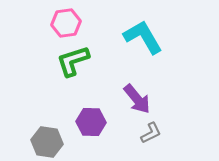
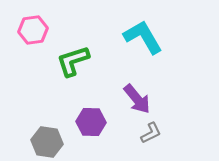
pink hexagon: moved 33 px left, 7 px down
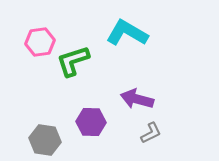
pink hexagon: moved 7 px right, 12 px down
cyan L-shape: moved 16 px left, 4 px up; rotated 30 degrees counterclockwise
purple arrow: rotated 144 degrees clockwise
gray hexagon: moved 2 px left, 2 px up
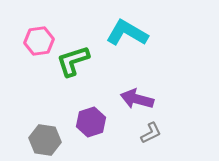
pink hexagon: moved 1 px left, 1 px up
purple hexagon: rotated 20 degrees counterclockwise
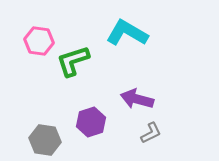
pink hexagon: rotated 16 degrees clockwise
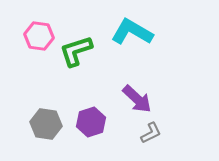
cyan L-shape: moved 5 px right, 1 px up
pink hexagon: moved 5 px up
green L-shape: moved 3 px right, 10 px up
purple arrow: rotated 152 degrees counterclockwise
gray hexagon: moved 1 px right, 16 px up
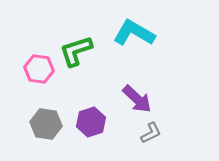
cyan L-shape: moved 2 px right, 1 px down
pink hexagon: moved 33 px down
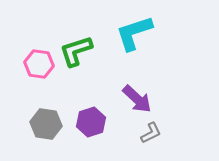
cyan L-shape: rotated 48 degrees counterclockwise
pink hexagon: moved 5 px up
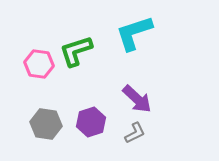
gray L-shape: moved 16 px left
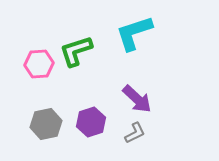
pink hexagon: rotated 12 degrees counterclockwise
gray hexagon: rotated 20 degrees counterclockwise
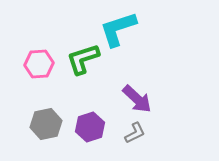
cyan L-shape: moved 16 px left, 4 px up
green L-shape: moved 7 px right, 8 px down
purple hexagon: moved 1 px left, 5 px down
